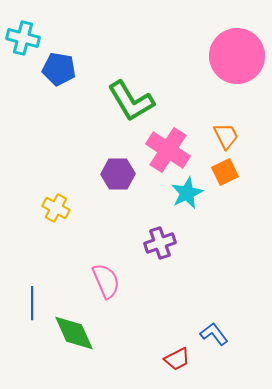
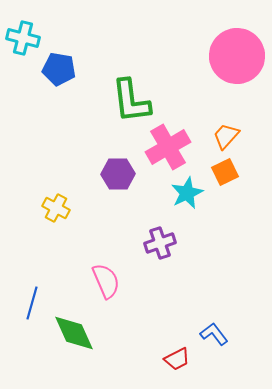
green L-shape: rotated 24 degrees clockwise
orange trapezoid: rotated 112 degrees counterclockwise
pink cross: moved 3 px up; rotated 27 degrees clockwise
blue line: rotated 16 degrees clockwise
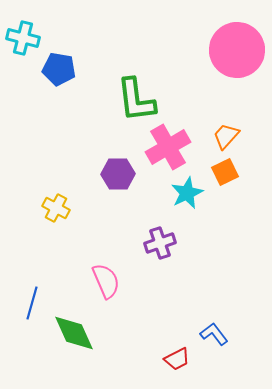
pink circle: moved 6 px up
green L-shape: moved 5 px right, 1 px up
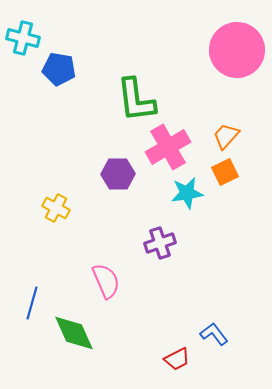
cyan star: rotated 16 degrees clockwise
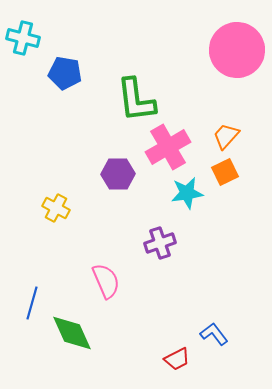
blue pentagon: moved 6 px right, 4 px down
green diamond: moved 2 px left
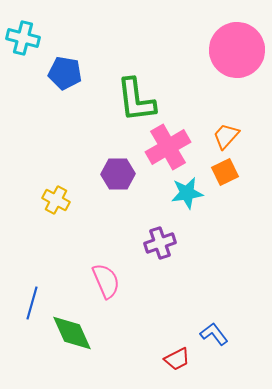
yellow cross: moved 8 px up
